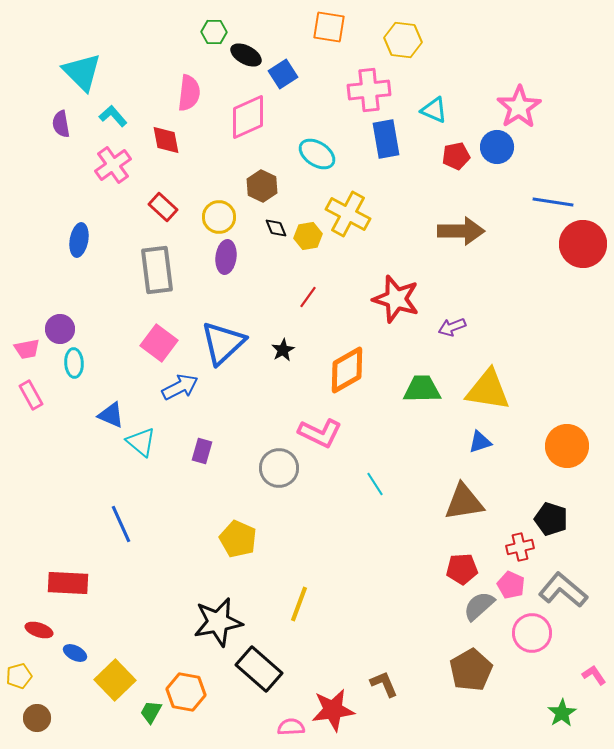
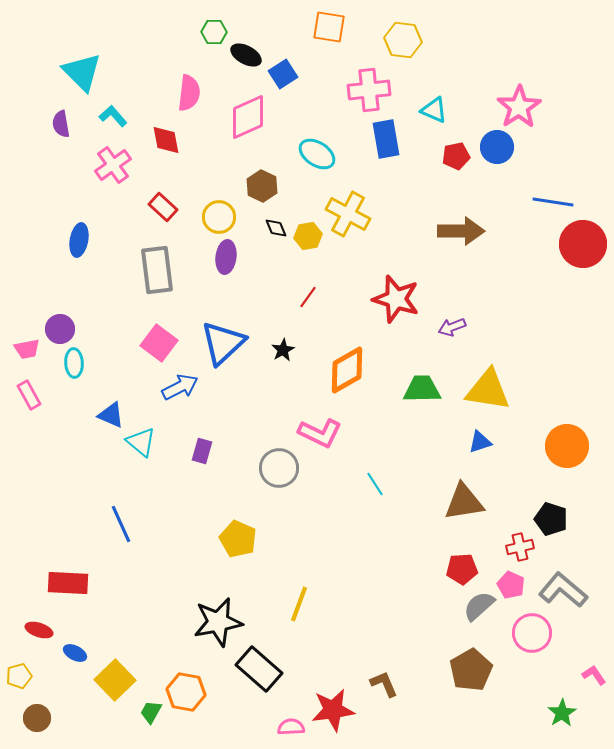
pink rectangle at (31, 395): moved 2 px left
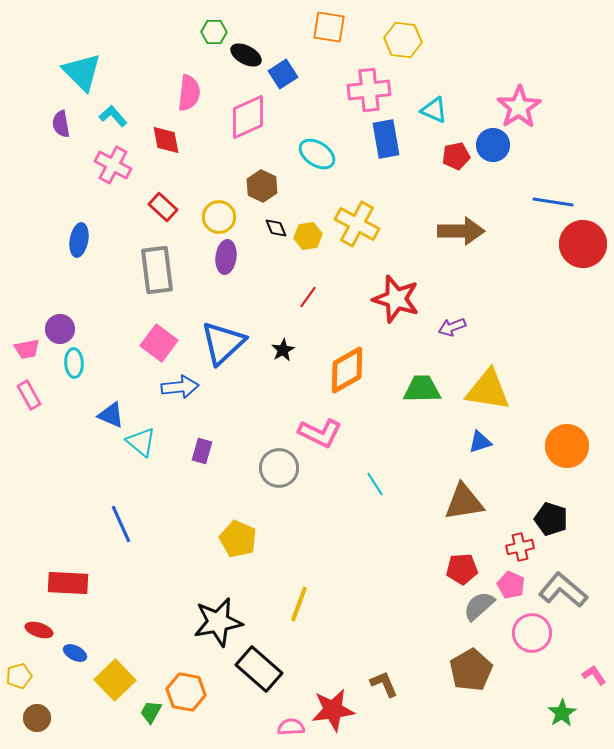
blue circle at (497, 147): moved 4 px left, 2 px up
pink cross at (113, 165): rotated 27 degrees counterclockwise
yellow cross at (348, 214): moved 9 px right, 10 px down
blue arrow at (180, 387): rotated 21 degrees clockwise
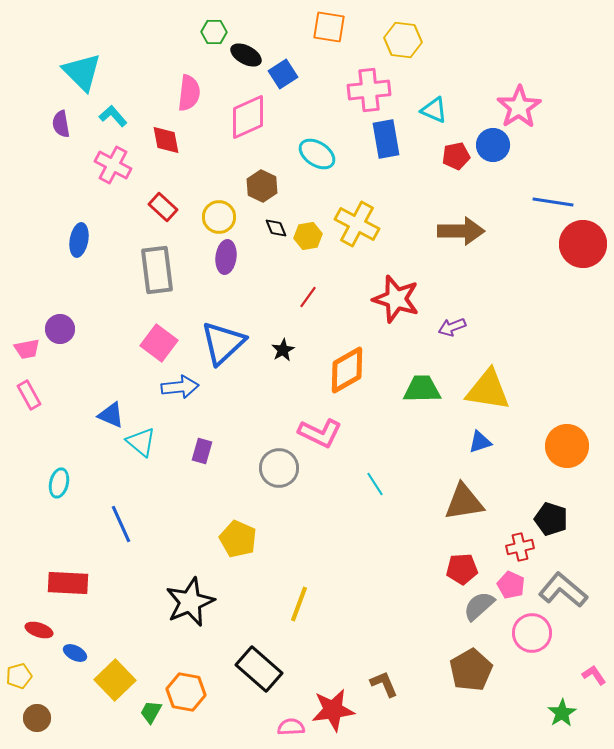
cyan ellipse at (74, 363): moved 15 px left, 120 px down; rotated 16 degrees clockwise
black star at (218, 622): moved 28 px left, 20 px up; rotated 12 degrees counterclockwise
